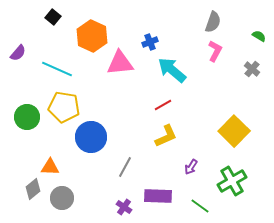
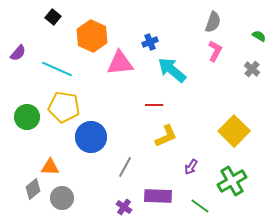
red line: moved 9 px left; rotated 30 degrees clockwise
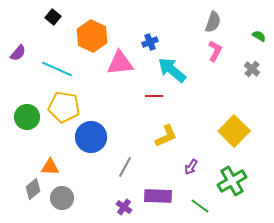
red line: moved 9 px up
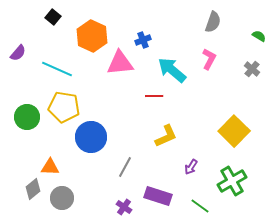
blue cross: moved 7 px left, 2 px up
pink L-shape: moved 6 px left, 8 px down
purple rectangle: rotated 16 degrees clockwise
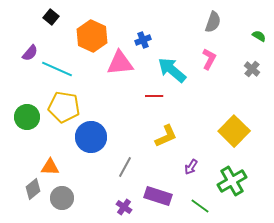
black square: moved 2 px left
purple semicircle: moved 12 px right
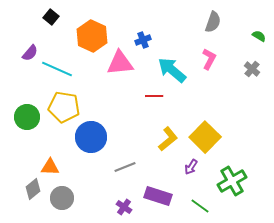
yellow square: moved 29 px left, 6 px down
yellow L-shape: moved 2 px right, 3 px down; rotated 15 degrees counterclockwise
gray line: rotated 40 degrees clockwise
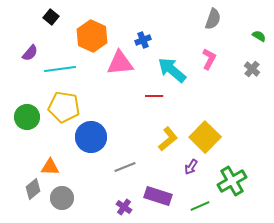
gray semicircle: moved 3 px up
cyan line: moved 3 px right; rotated 32 degrees counterclockwise
green line: rotated 60 degrees counterclockwise
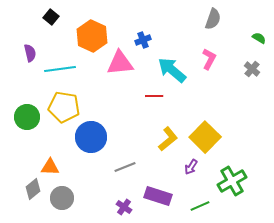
green semicircle: moved 2 px down
purple semicircle: rotated 54 degrees counterclockwise
